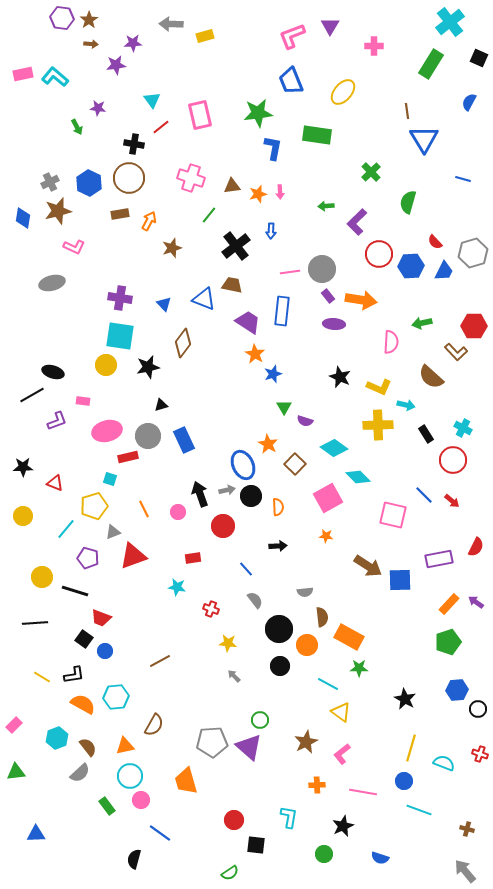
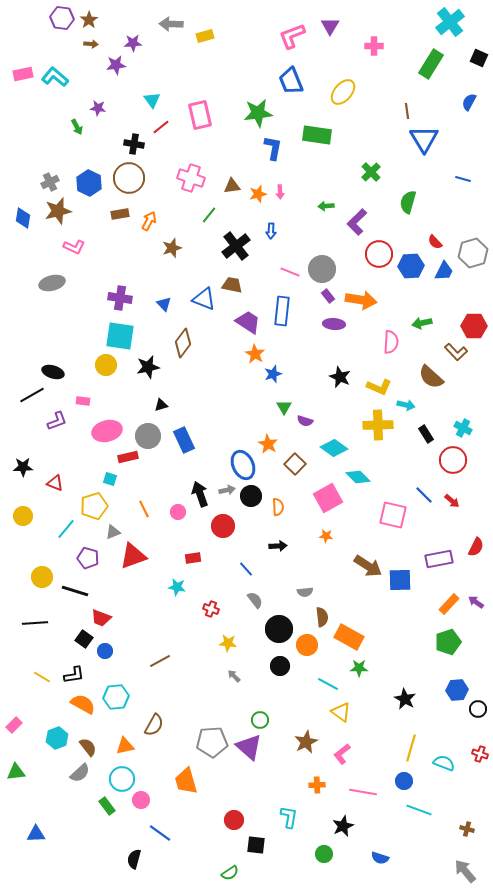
pink line at (290, 272): rotated 30 degrees clockwise
cyan circle at (130, 776): moved 8 px left, 3 px down
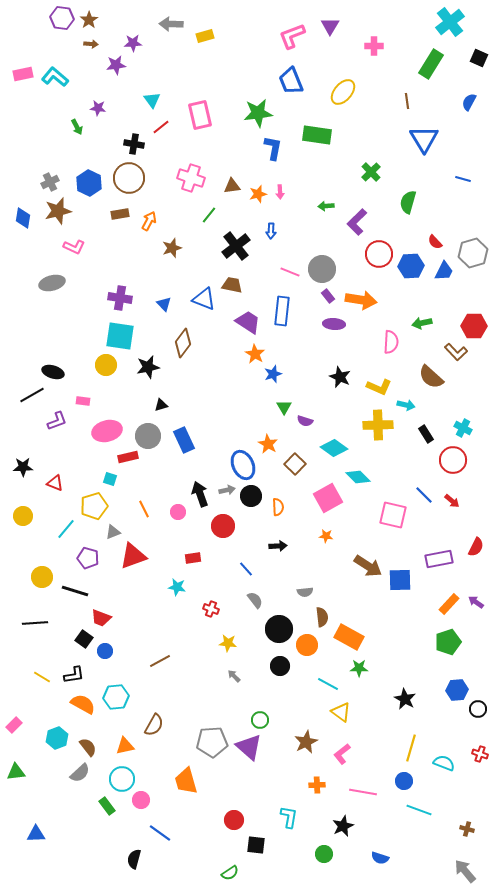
brown line at (407, 111): moved 10 px up
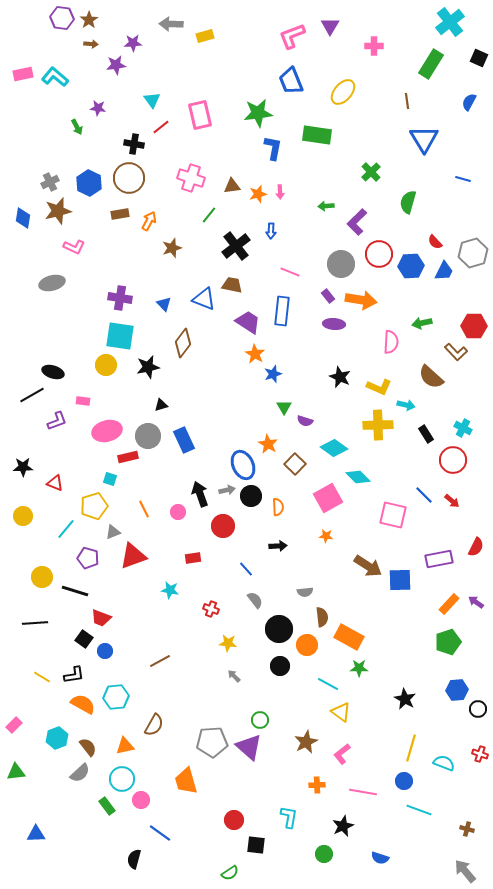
gray circle at (322, 269): moved 19 px right, 5 px up
cyan star at (177, 587): moved 7 px left, 3 px down
